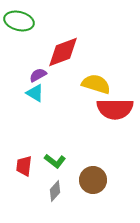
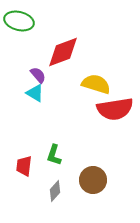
purple semicircle: rotated 78 degrees clockwise
red semicircle: rotated 9 degrees counterclockwise
green L-shape: moved 1 px left, 6 px up; rotated 70 degrees clockwise
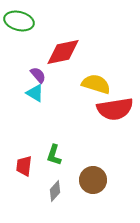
red diamond: rotated 9 degrees clockwise
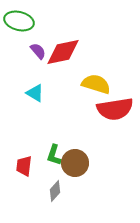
purple semicircle: moved 24 px up
brown circle: moved 18 px left, 17 px up
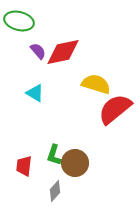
red semicircle: rotated 150 degrees clockwise
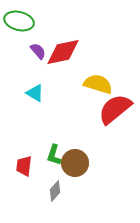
yellow semicircle: moved 2 px right
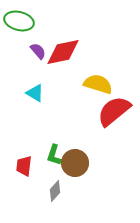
red semicircle: moved 1 px left, 2 px down
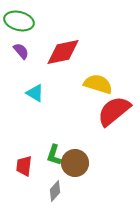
purple semicircle: moved 17 px left
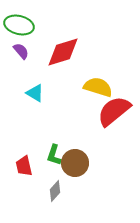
green ellipse: moved 4 px down
red diamond: rotated 6 degrees counterclockwise
yellow semicircle: moved 3 px down
red trapezoid: rotated 20 degrees counterclockwise
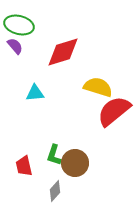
purple semicircle: moved 6 px left, 5 px up
cyan triangle: rotated 36 degrees counterclockwise
